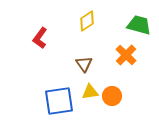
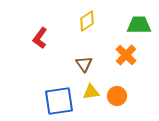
green trapezoid: rotated 15 degrees counterclockwise
yellow triangle: moved 1 px right
orange circle: moved 5 px right
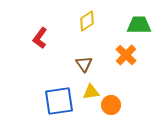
orange circle: moved 6 px left, 9 px down
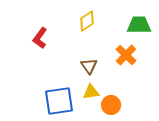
brown triangle: moved 5 px right, 2 px down
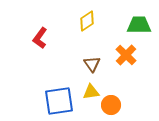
brown triangle: moved 3 px right, 2 px up
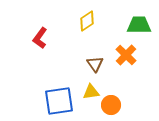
brown triangle: moved 3 px right
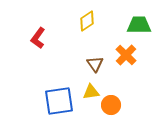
red L-shape: moved 2 px left
